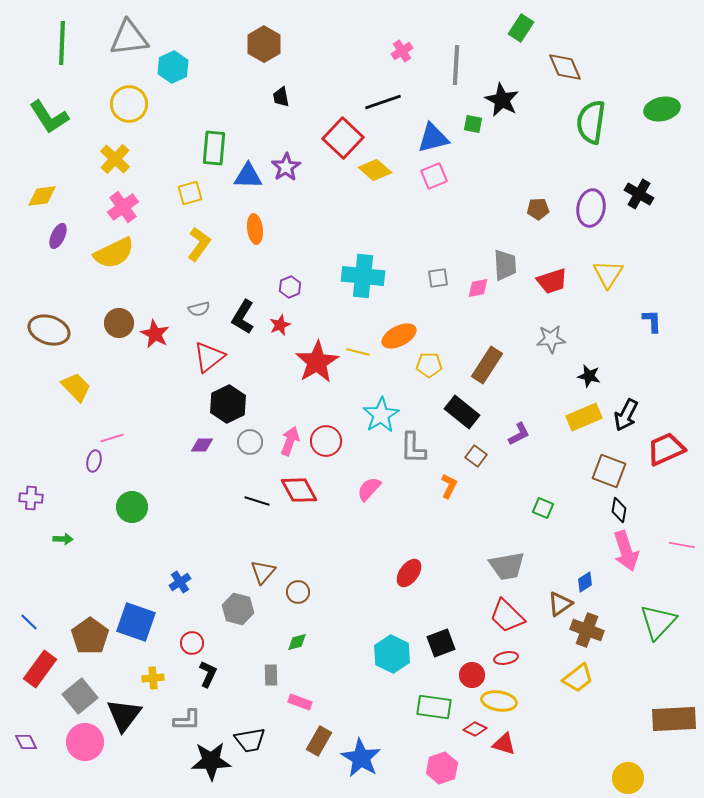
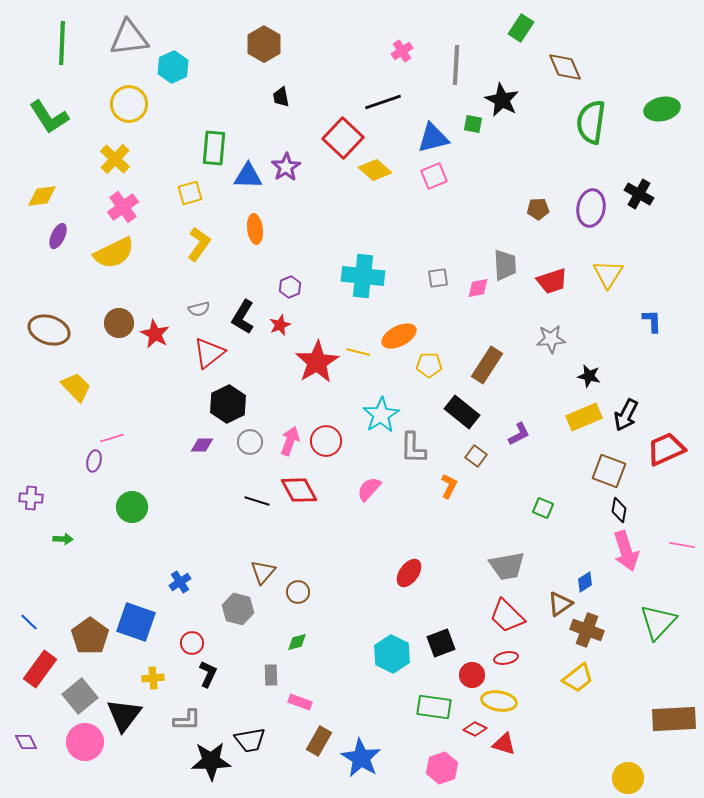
red triangle at (209, 357): moved 4 px up
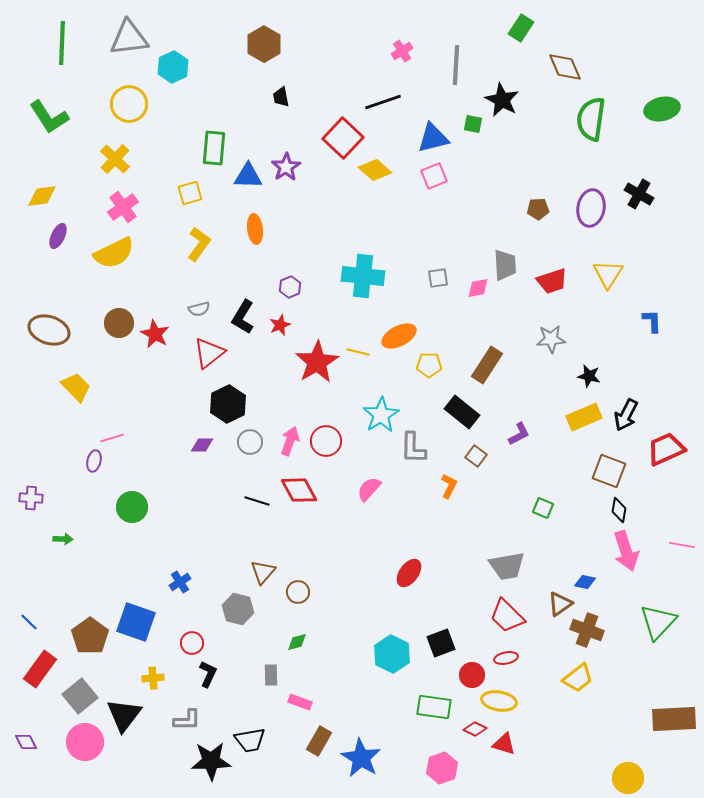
green semicircle at (591, 122): moved 3 px up
blue diamond at (585, 582): rotated 45 degrees clockwise
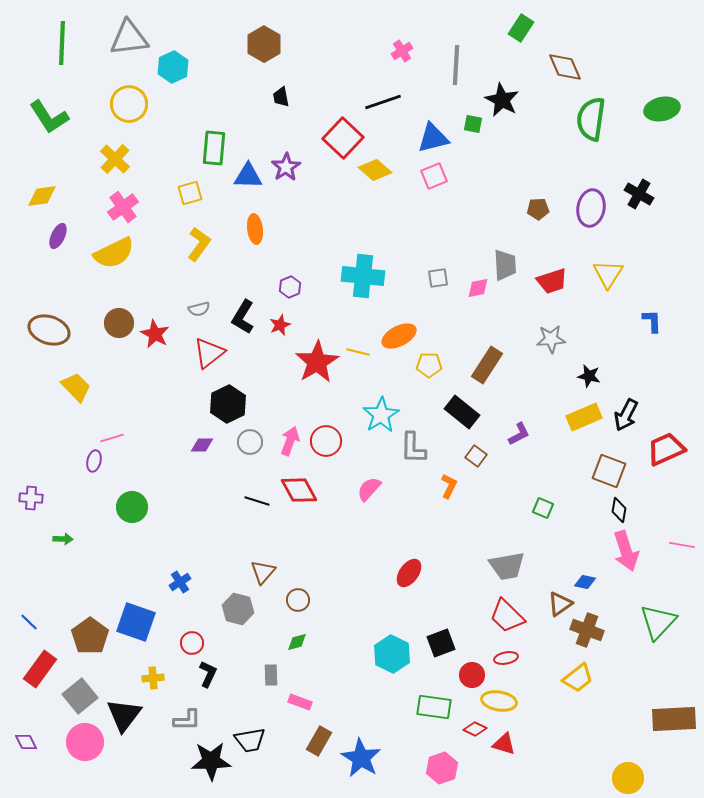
brown circle at (298, 592): moved 8 px down
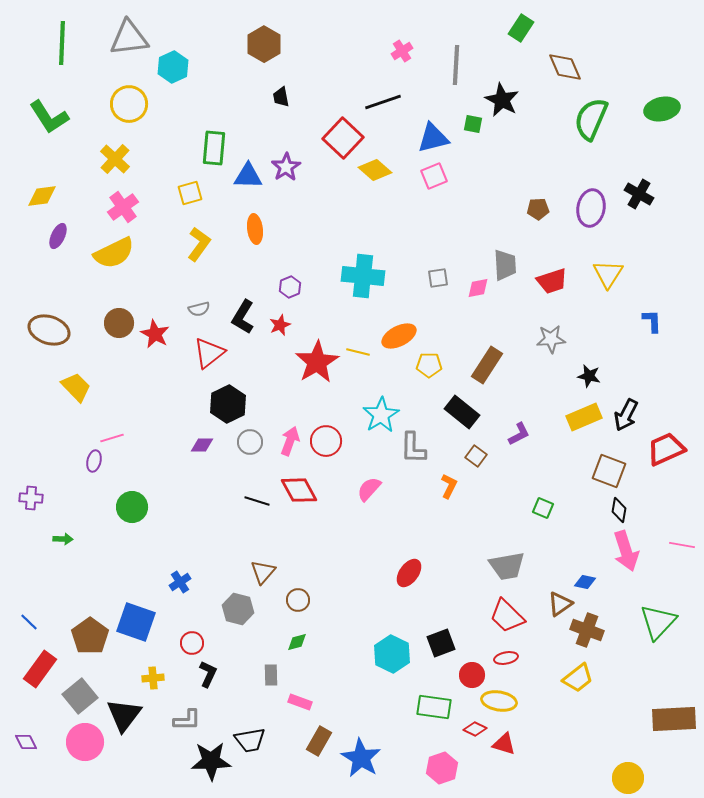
green semicircle at (591, 119): rotated 15 degrees clockwise
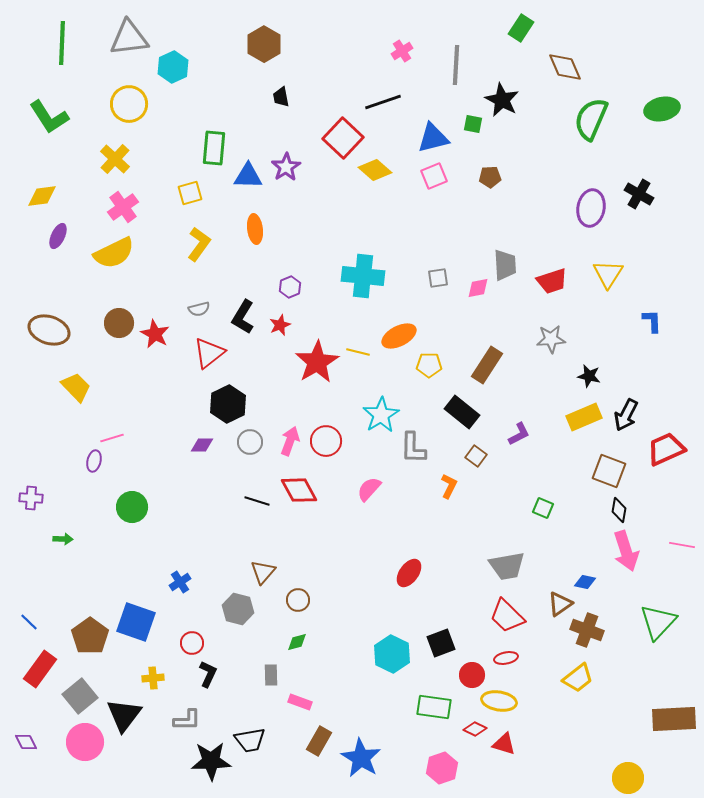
brown pentagon at (538, 209): moved 48 px left, 32 px up
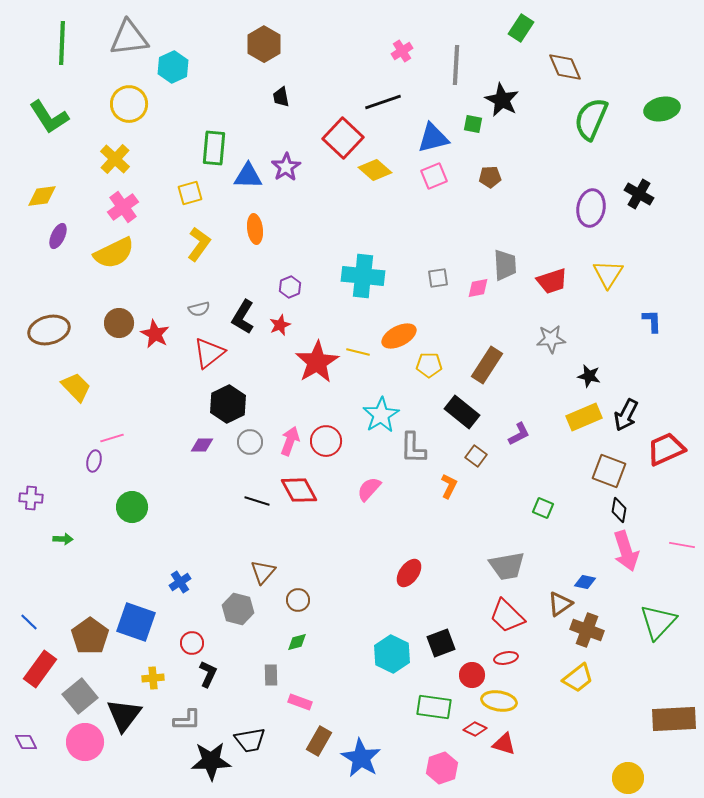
brown ellipse at (49, 330): rotated 33 degrees counterclockwise
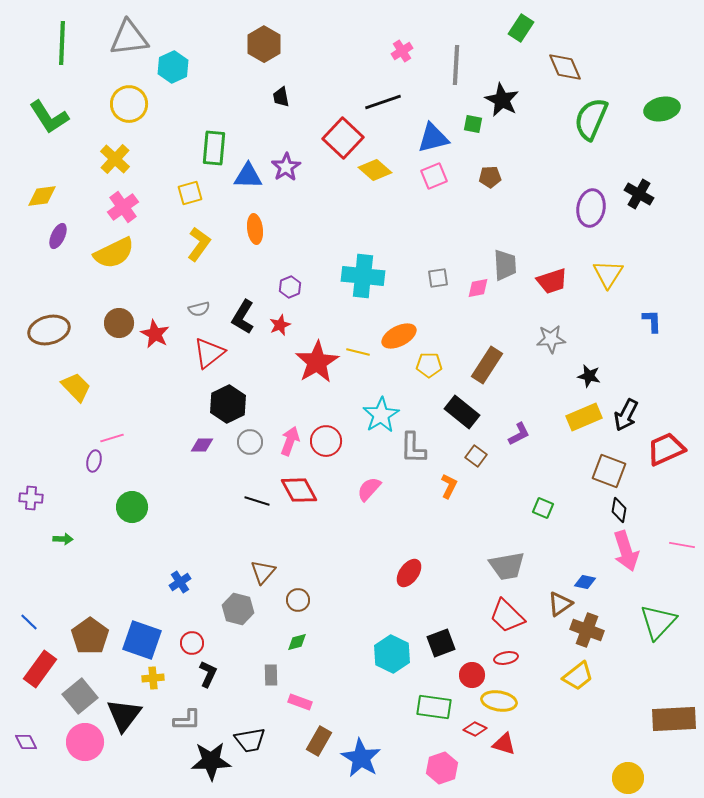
blue square at (136, 622): moved 6 px right, 18 px down
yellow trapezoid at (578, 678): moved 2 px up
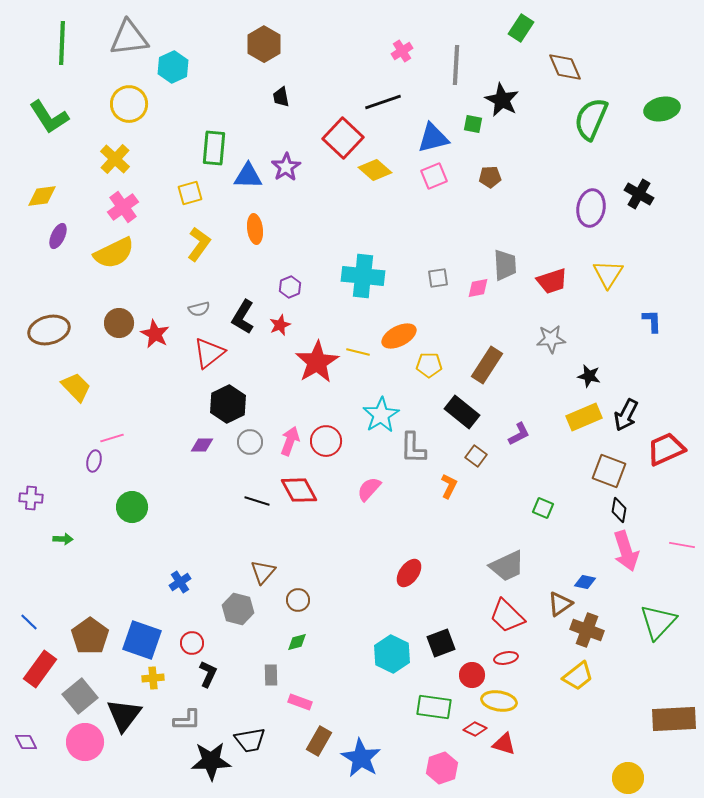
gray trapezoid at (507, 566): rotated 15 degrees counterclockwise
